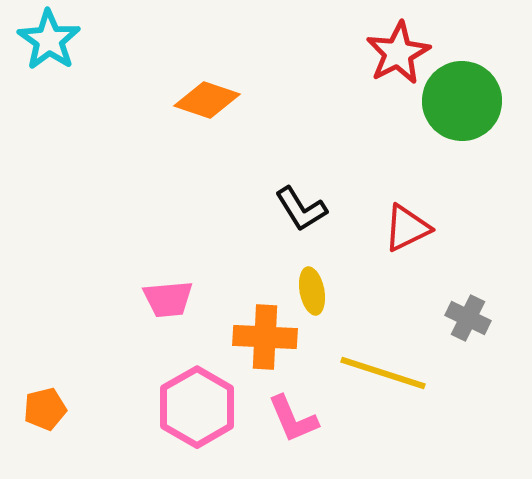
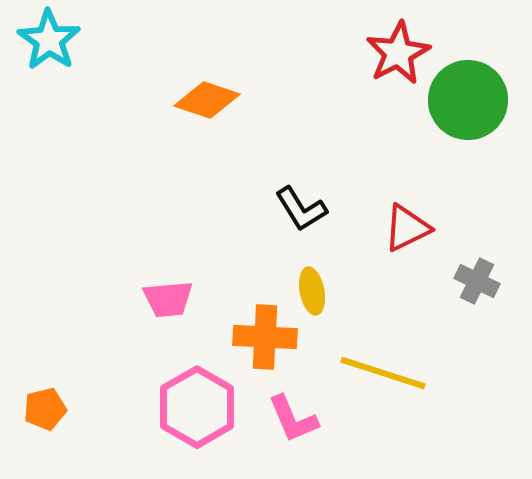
green circle: moved 6 px right, 1 px up
gray cross: moved 9 px right, 37 px up
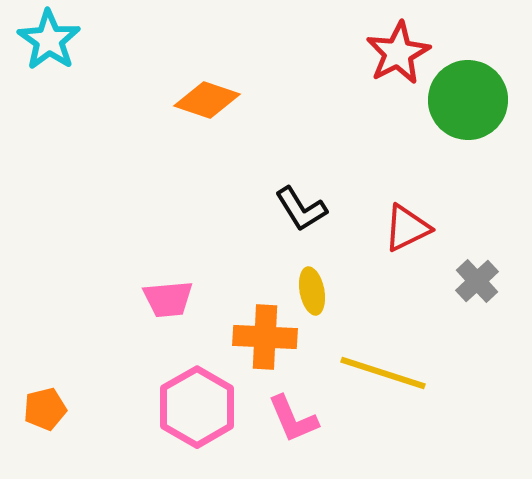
gray cross: rotated 21 degrees clockwise
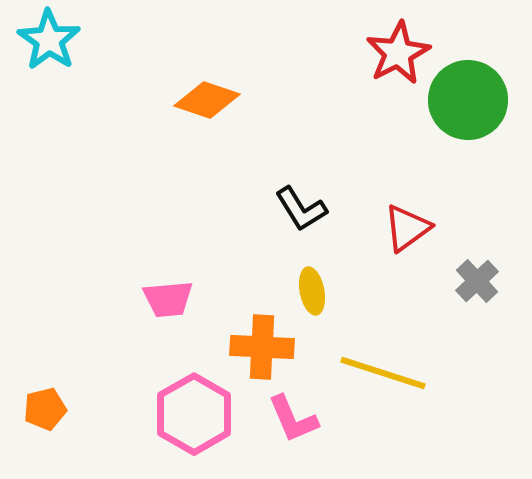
red triangle: rotated 10 degrees counterclockwise
orange cross: moved 3 px left, 10 px down
pink hexagon: moved 3 px left, 7 px down
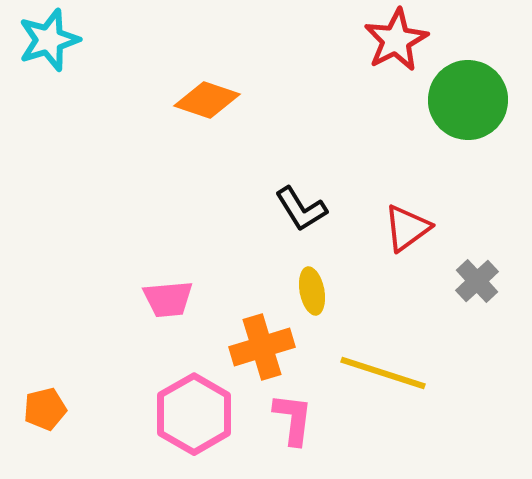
cyan star: rotated 20 degrees clockwise
red star: moved 2 px left, 13 px up
orange cross: rotated 20 degrees counterclockwise
pink L-shape: rotated 150 degrees counterclockwise
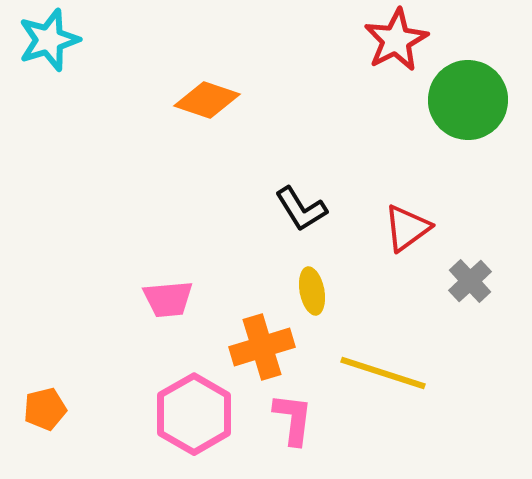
gray cross: moved 7 px left
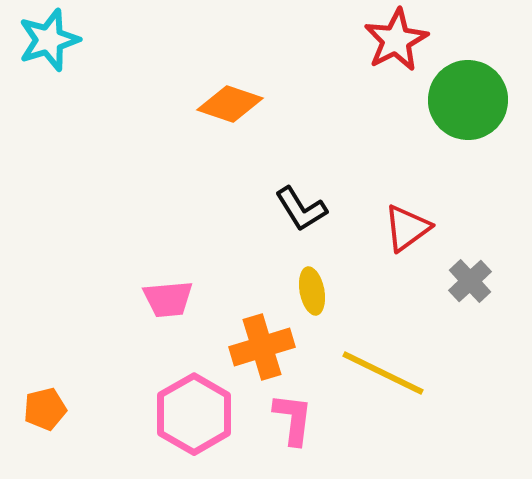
orange diamond: moved 23 px right, 4 px down
yellow line: rotated 8 degrees clockwise
